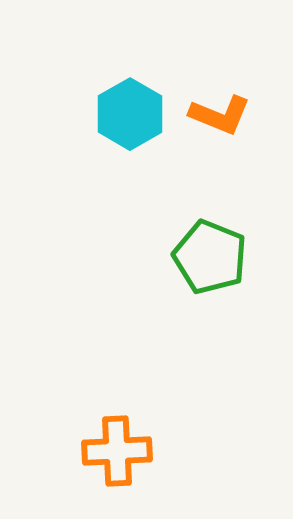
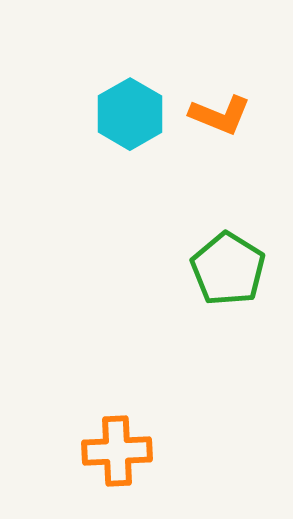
green pentagon: moved 18 px right, 12 px down; rotated 10 degrees clockwise
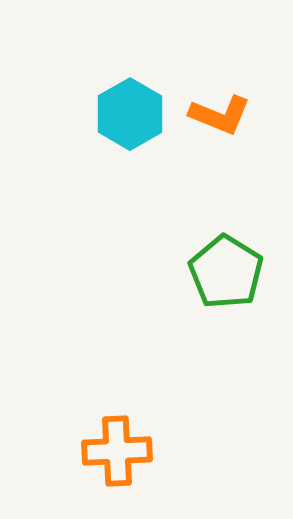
green pentagon: moved 2 px left, 3 px down
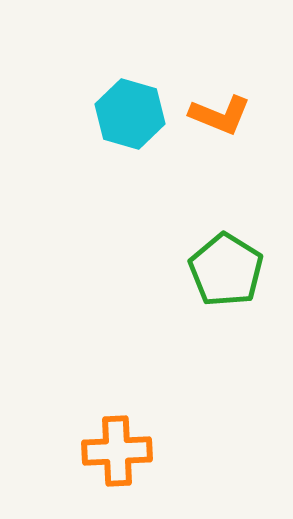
cyan hexagon: rotated 14 degrees counterclockwise
green pentagon: moved 2 px up
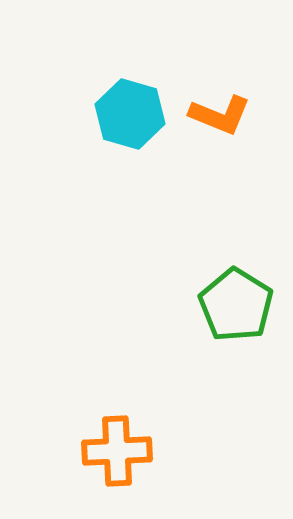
green pentagon: moved 10 px right, 35 px down
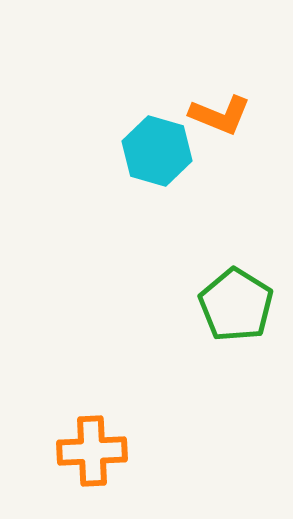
cyan hexagon: moved 27 px right, 37 px down
orange cross: moved 25 px left
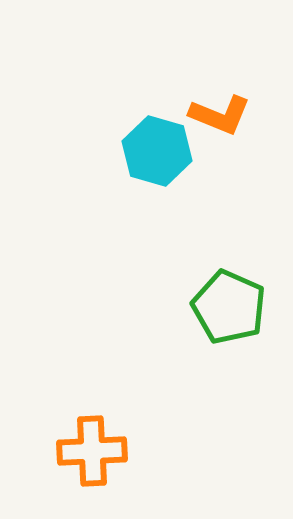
green pentagon: moved 7 px left, 2 px down; rotated 8 degrees counterclockwise
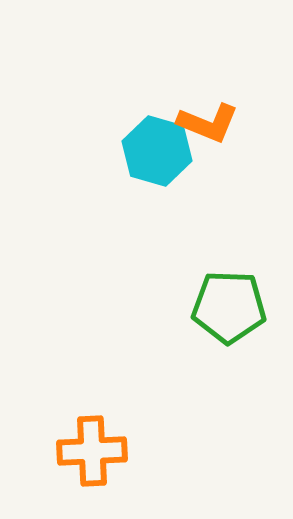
orange L-shape: moved 12 px left, 8 px down
green pentagon: rotated 22 degrees counterclockwise
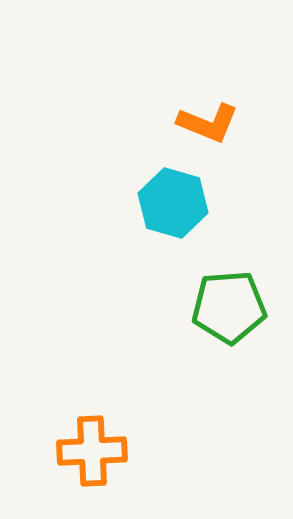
cyan hexagon: moved 16 px right, 52 px down
green pentagon: rotated 6 degrees counterclockwise
